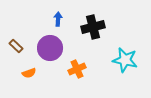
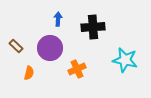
black cross: rotated 10 degrees clockwise
orange semicircle: rotated 56 degrees counterclockwise
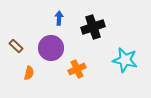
blue arrow: moved 1 px right, 1 px up
black cross: rotated 15 degrees counterclockwise
purple circle: moved 1 px right
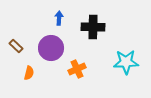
black cross: rotated 20 degrees clockwise
cyan star: moved 1 px right, 2 px down; rotated 15 degrees counterclockwise
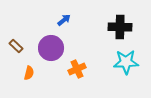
blue arrow: moved 5 px right, 2 px down; rotated 48 degrees clockwise
black cross: moved 27 px right
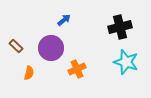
black cross: rotated 15 degrees counterclockwise
cyan star: rotated 20 degrees clockwise
